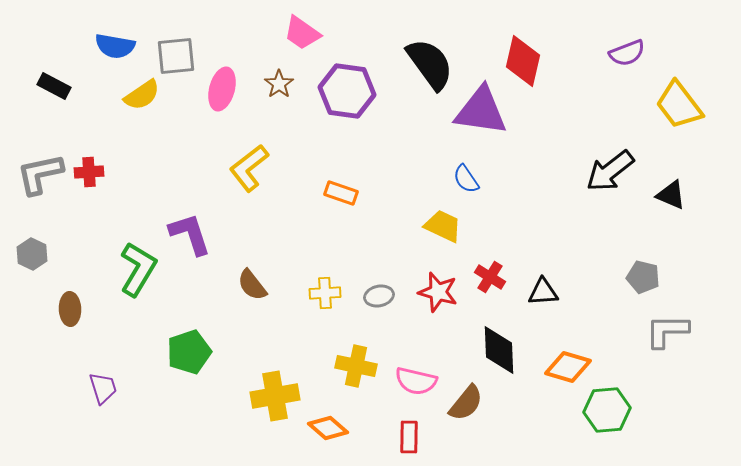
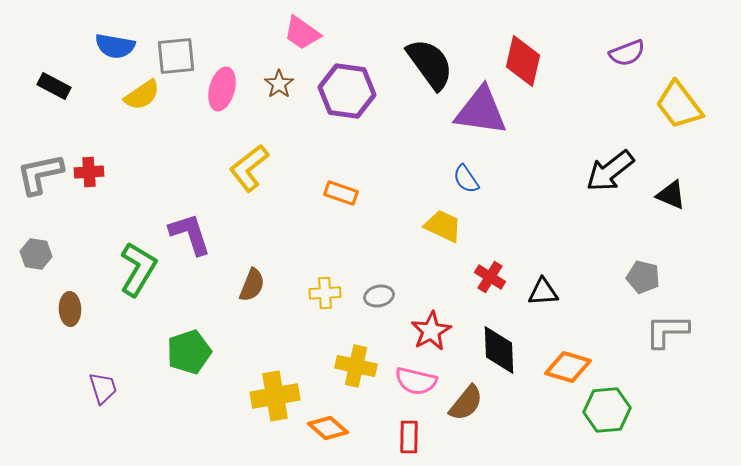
gray hexagon at (32, 254): moved 4 px right; rotated 16 degrees counterclockwise
brown semicircle at (252, 285): rotated 120 degrees counterclockwise
red star at (438, 292): moved 7 px left, 39 px down; rotated 27 degrees clockwise
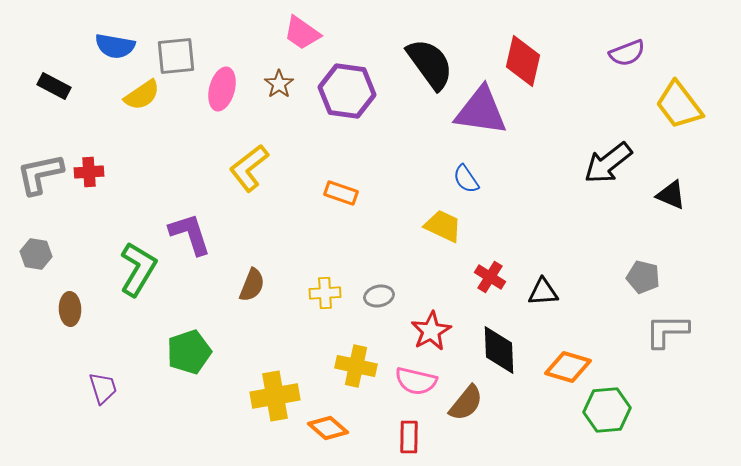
black arrow at (610, 171): moved 2 px left, 8 px up
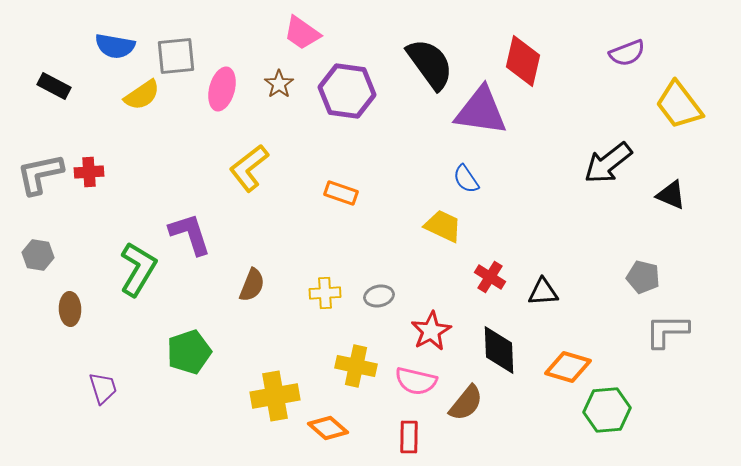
gray hexagon at (36, 254): moved 2 px right, 1 px down
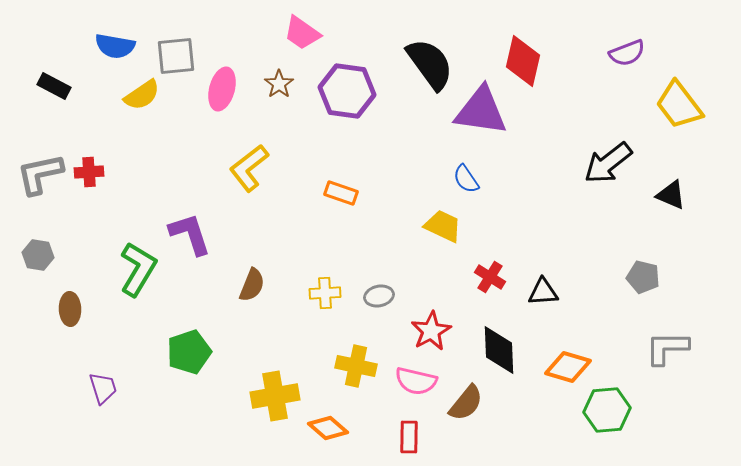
gray L-shape at (667, 331): moved 17 px down
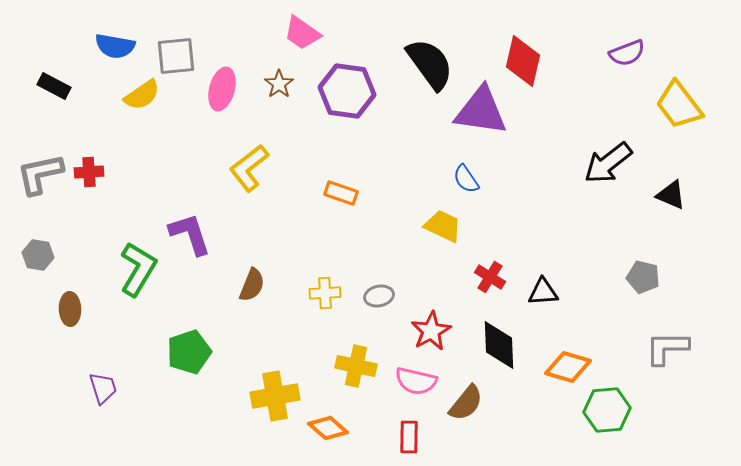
black diamond at (499, 350): moved 5 px up
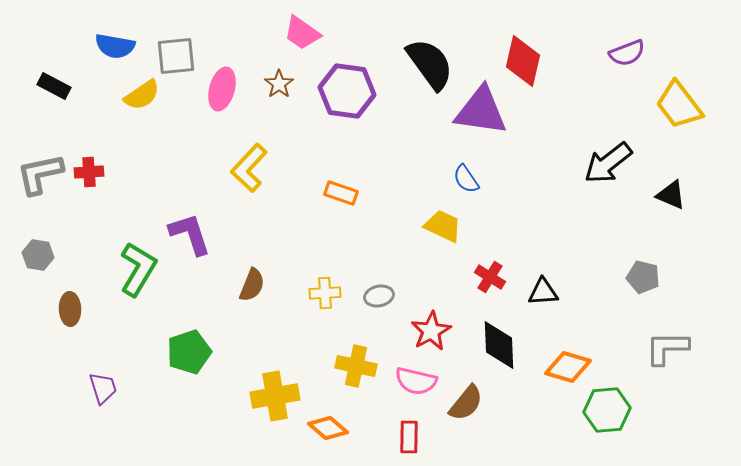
yellow L-shape at (249, 168): rotated 9 degrees counterclockwise
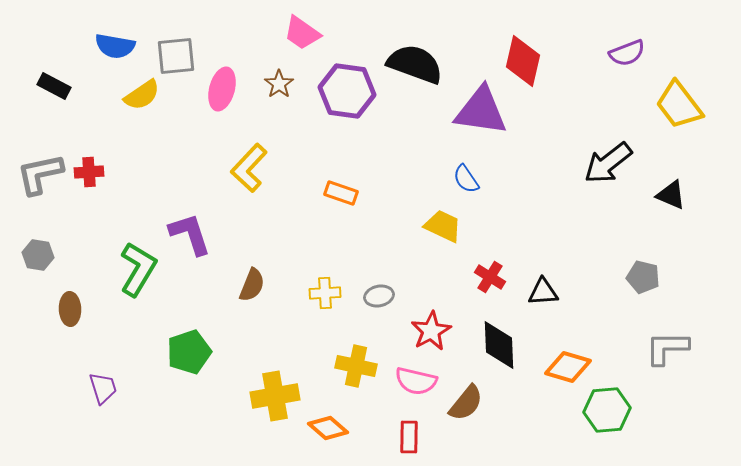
black semicircle at (430, 64): moved 15 px left; rotated 34 degrees counterclockwise
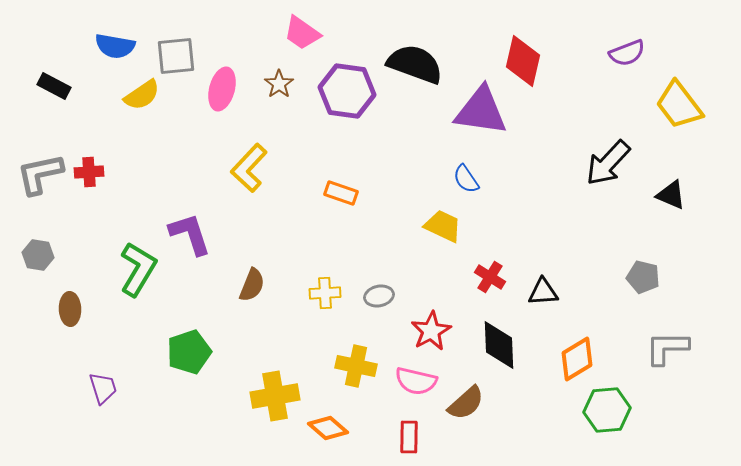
black arrow at (608, 163): rotated 9 degrees counterclockwise
orange diamond at (568, 367): moved 9 px right, 8 px up; rotated 48 degrees counterclockwise
brown semicircle at (466, 403): rotated 9 degrees clockwise
